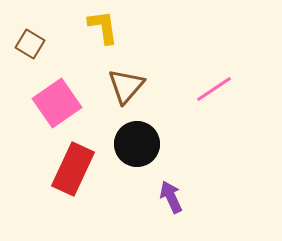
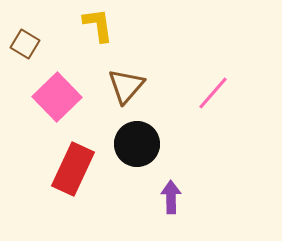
yellow L-shape: moved 5 px left, 2 px up
brown square: moved 5 px left
pink line: moved 1 px left, 4 px down; rotated 15 degrees counterclockwise
pink square: moved 6 px up; rotated 9 degrees counterclockwise
purple arrow: rotated 24 degrees clockwise
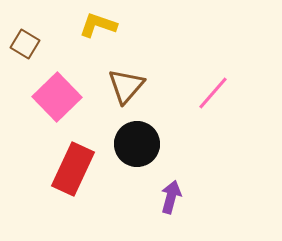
yellow L-shape: rotated 63 degrees counterclockwise
purple arrow: rotated 16 degrees clockwise
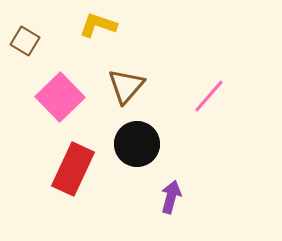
brown square: moved 3 px up
pink line: moved 4 px left, 3 px down
pink square: moved 3 px right
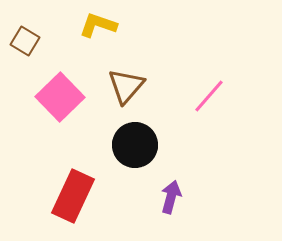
black circle: moved 2 px left, 1 px down
red rectangle: moved 27 px down
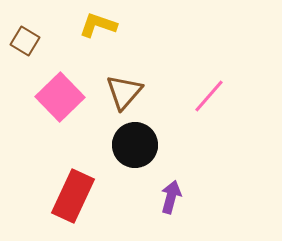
brown triangle: moved 2 px left, 6 px down
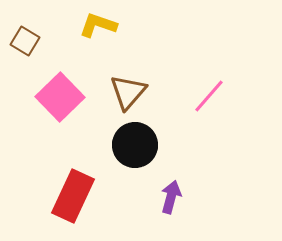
brown triangle: moved 4 px right
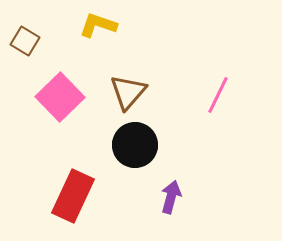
pink line: moved 9 px right, 1 px up; rotated 15 degrees counterclockwise
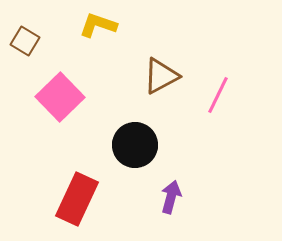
brown triangle: moved 33 px right, 16 px up; rotated 21 degrees clockwise
red rectangle: moved 4 px right, 3 px down
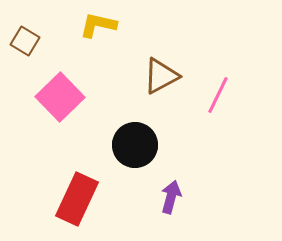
yellow L-shape: rotated 6 degrees counterclockwise
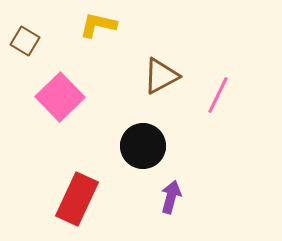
black circle: moved 8 px right, 1 px down
